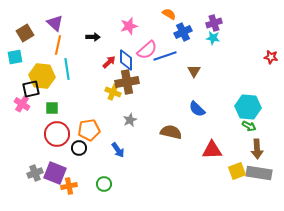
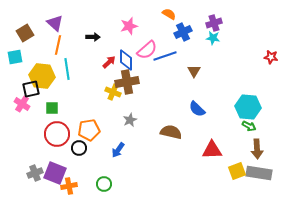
blue arrow: rotated 70 degrees clockwise
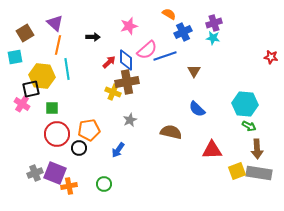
cyan hexagon: moved 3 px left, 3 px up
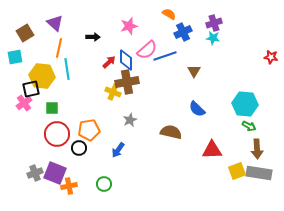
orange line: moved 1 px right, 3 px down
pink cross: moved 2 px right, 1 px up; rotated 21 degrees clockwise
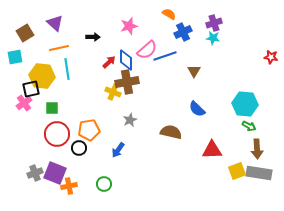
orange line: rotated 66 degrees clockwise
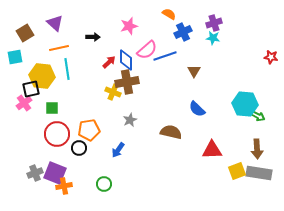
green arrow: moved 9 px right, 10 px up
orange cross: moved 5 px left
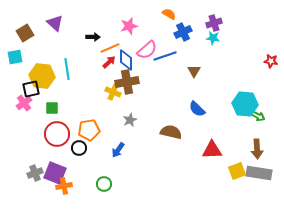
orange line: moved 51 px right; rotated 12 degrees counterclockwise
red star: moved 4 px down
